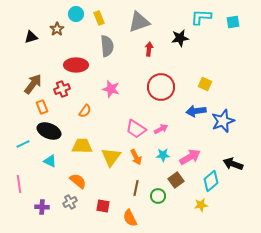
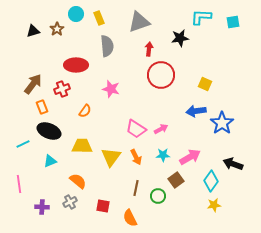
black triangle at (31, 37): moved 2 px right, 6 px up
red circle at (161, 87): moved 12 px up
blue star at (223, 121): moved 1 px left, 2 px down; rotated 15 degrees counterclockwise
cyan triangle at (50, 161): rotated 48 degrees counterclockwise
cyan diamond at (211, 181): rotated 15 degrees counterclockwise
yellow star at (201, 205): moved 13 px right
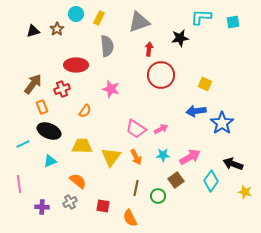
yellow rectangle at (99, 18): rotated 48 degrees clockwise
yellow star at (214, 205): moved 31 px right, 13 px up; rotated 24 degrees clockwise
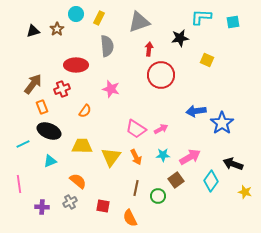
yellow square at (205, 84): moved 2 px right, 24 px up
